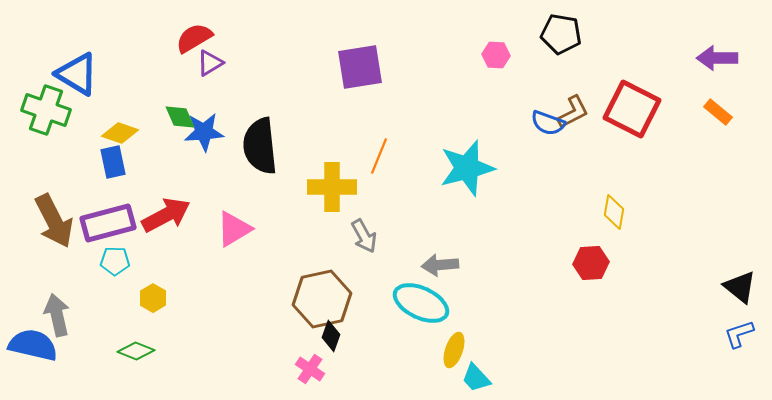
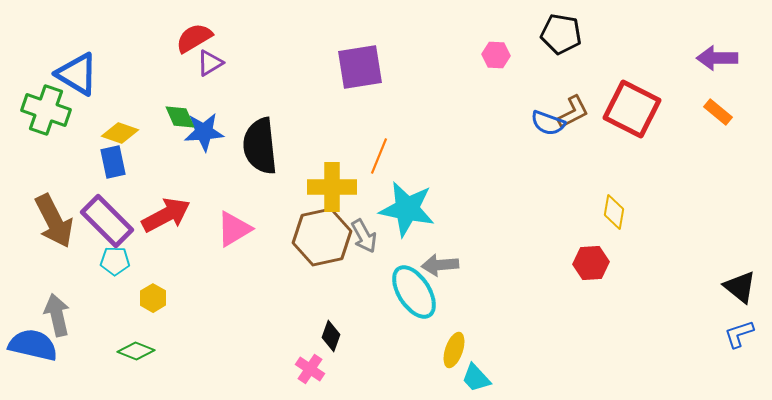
cyan star at (467, 168): moved 60 px left, 41 px down; rotated 26 degrees clockwise
purple rectangle at (108, 223): moved 1 px left, 2 px up; rotated 60 degrees clockwise
brown hexagon at (322, 299): moved 62 px up
cyan ellipse at (421, 303): moved 7 px left, 11 px up; rotated 32 degrees clockwise
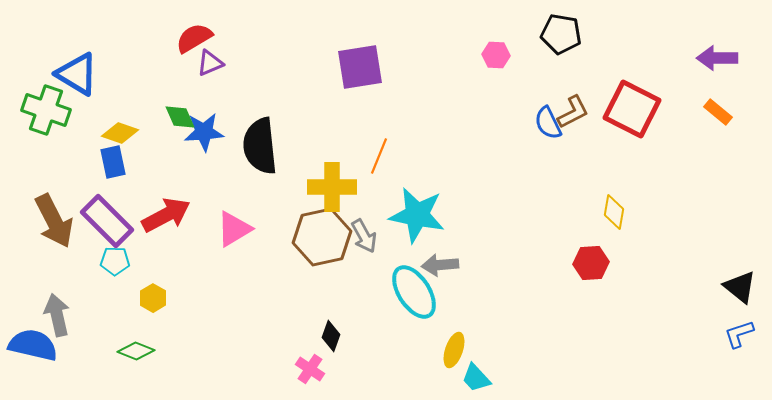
purple triangle at (210, 63): rotated 8 degrees clockwise
blue semicircle at (548, 123): rotated 44 degrees clockwise
cyan star at (407, 209): moved 10 px right, 6 px down
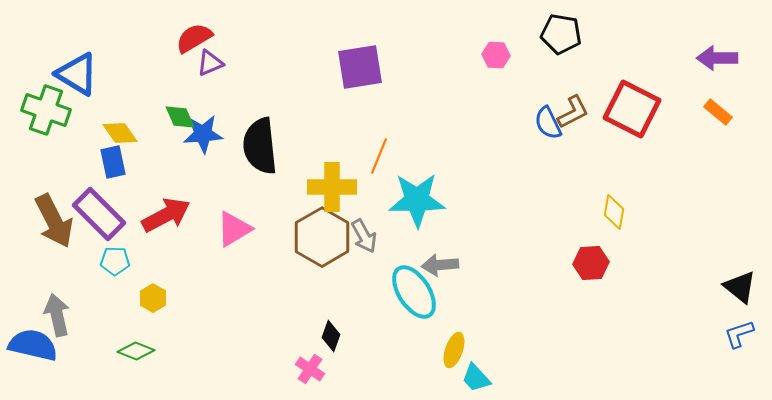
blue star at (204, 132): moved 1 px left, 2 px down
yellow diamond at (120, 133): rotated 36 degrees clockwise
cyan star at (417, 215): moved 15 px up; rotated 12 degrees counterclockwise
purple rectangle at (107, 221): moved 8 px left, 7 px up
brown hexagon at (322, 237): rotated 18 degrees counterclockwise
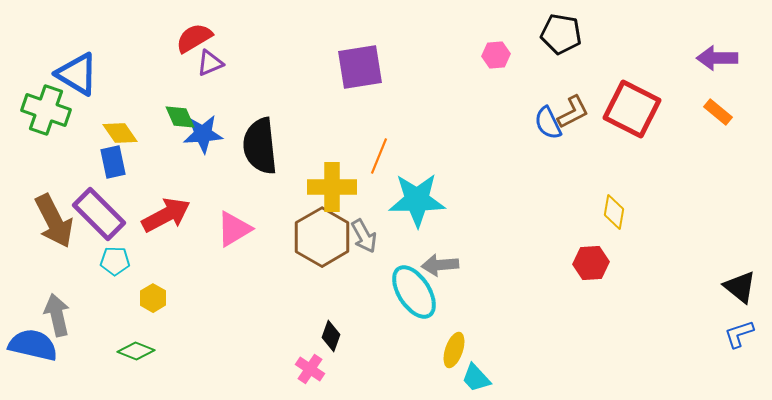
pink hexagon at (496, 55): rotated 8 degrees counterclockwise
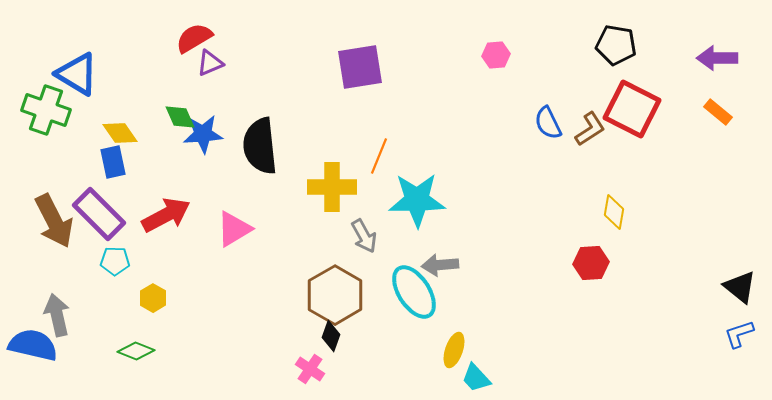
black pentagon at (561, 34): moved 55 px right, 11 px down
brown L-shape at (573, 112): moved 17 px right, 17 px down; rotated 6 degrees counterclockwise
brown hexagon at (322, 237): moved 13 px right, 58 px down
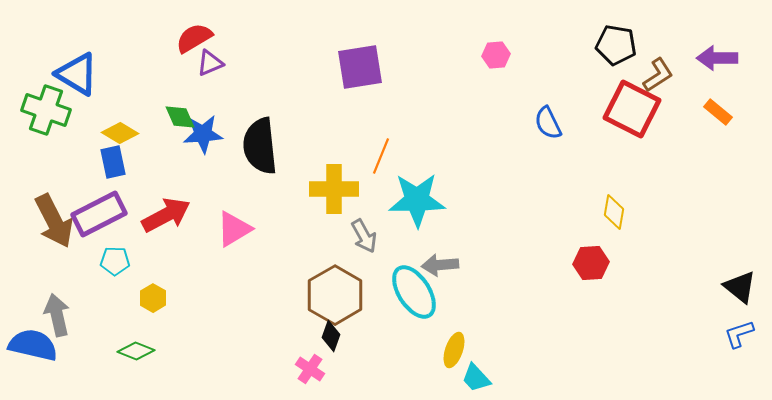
brown L-shape at (590, 129): moved 68 px right, 54 px up
yellow diamond at (120, 133): rotated 24 degrees counterclockwise
orange line at (379, 156): moved 2 px right
yellow cross at (332, 187): moved 2 px right, 2 px down
purple rectangle at (99, 214): rotated 72 degrees counterclockwise
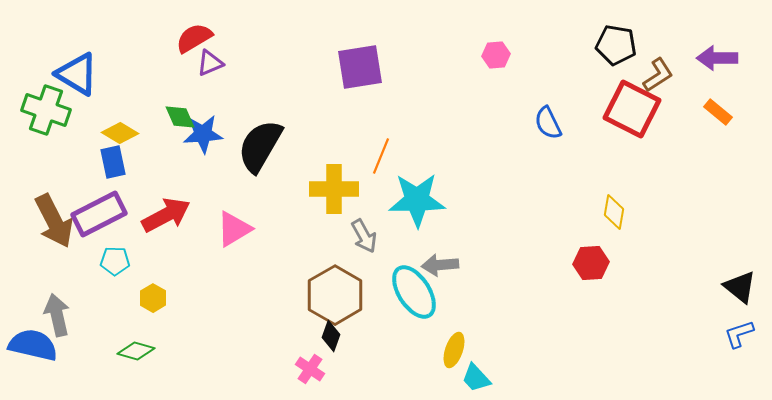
black semicircle at (260, 146): rotated 36 degrees clockwise
green diamond at (136, 351): rotated 6 degrees counterclockwise
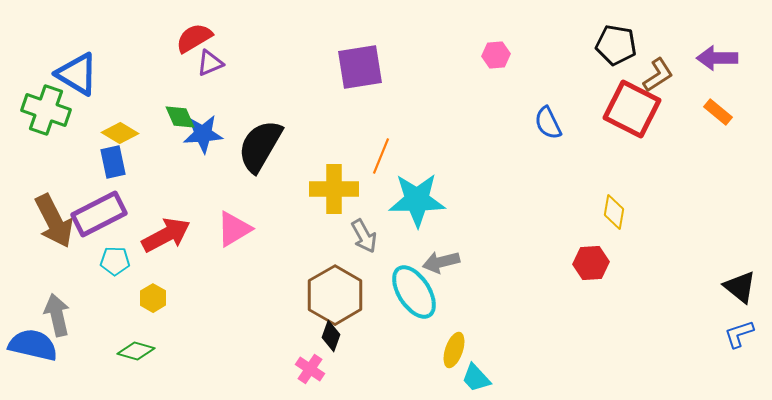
red arrow at (166, 215): moved 20 px down
gray arrow at (440, 265): moved 1 px right, 3 px up; rotated 9 degrees counterclockwise
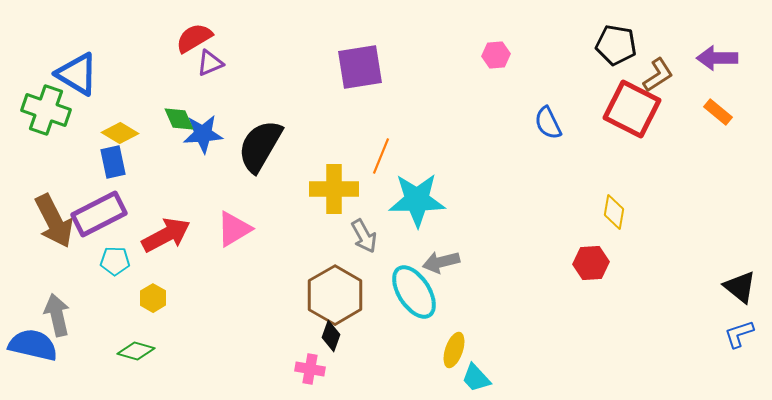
green diamond at (180, 117): moved 1 px left, 2 px down
pink cross at (310, 369): rotated 24 degrees counterclockwise
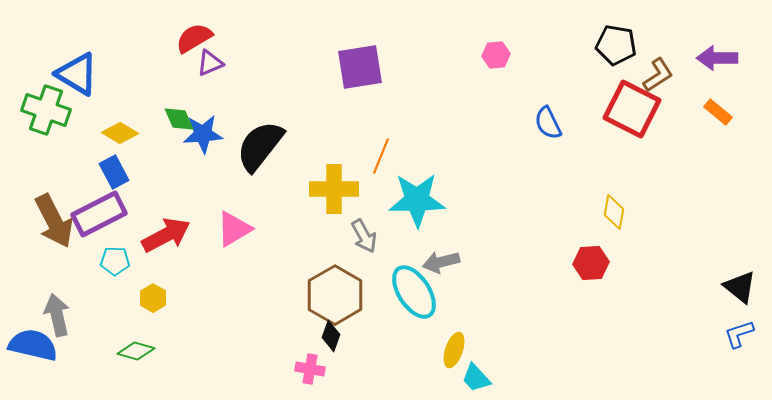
black semicircle at (260, 146): rotated 8 degrees clockwise
blue rectangle at (113, 162): moved 1 px right, 10 px down; rotated 16 degrees counterclockwise
